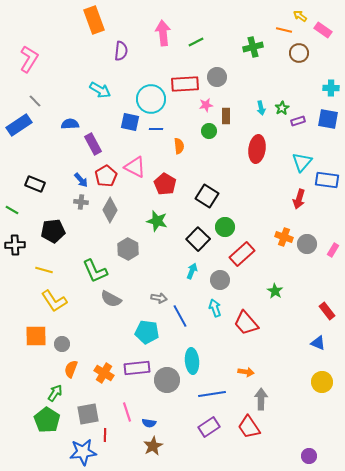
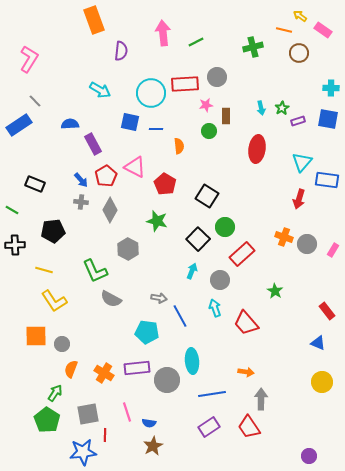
cyan circle at (151, 99): moved 6 px up
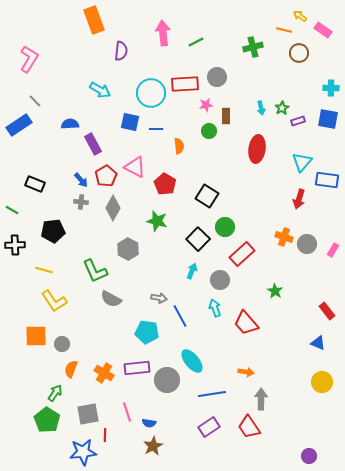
gray diamond at (110, 210): moved 3 px right, 2 px up
cyan ellipse at (192, 361): rotated 35 degrees counterclockwise
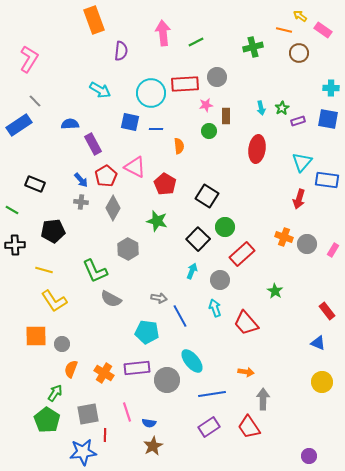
gray arrow at (261, 399): moved 2 px right
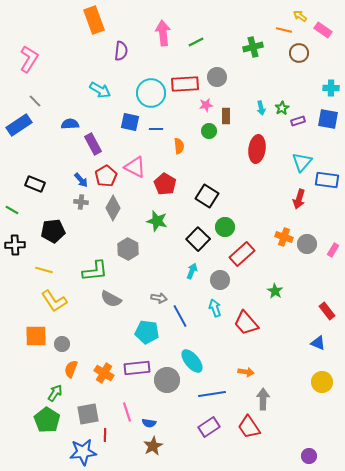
green L-shape at (95, 271): rotated 72 degrees counterclockwise
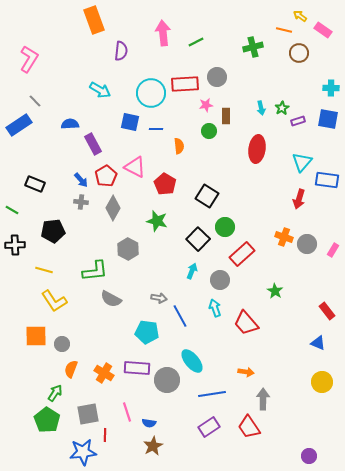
purple rectangle at (137, 368): rotated 10 degrees clockwise
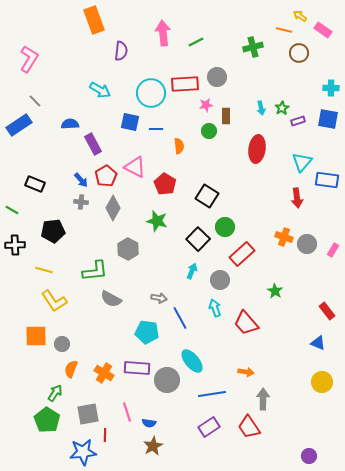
red arrow at (299, 199): moved 2 px left, 1 px up; rotated 24 degrees counterclockwise
blue line at (180, 316): moved 2 px down
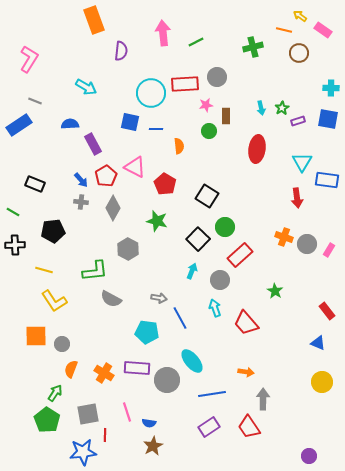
cyan arrow at (100, 90): moved 14 px left, 3 px up
gray line at (35, 101): rotated 24 degrees counterclockwise
cyan triangle at (302, 162): rotated 10 degrees counterclockwise
green line at (12, 210): moved 1 px right, 2 px down
pink rectangle at (333, 250): moved 4 px left
red rectangle at (242, 254): moved 2 px left, 1 px down
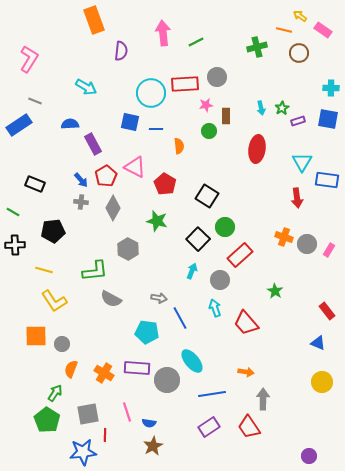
green cross at (253, 47): moved 4 px right
